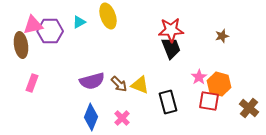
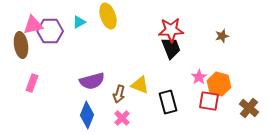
brown arrow: moved 10 px down; rotated 60 degrees clockwise
blue diamond: moved 4 px left, 2 px up
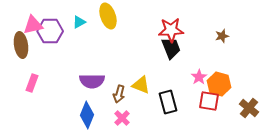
purple semicircle: rotated 15 degrees clockwise
yellow triangle: moved 1 px right
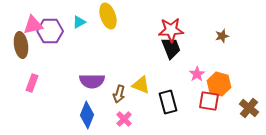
pink star: moved 2 px left, 3 px up
pink cross: moved 2 px right, 1 px down
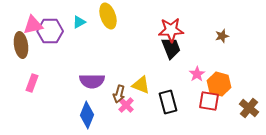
pink cross: moved 2 px right, 14 px up
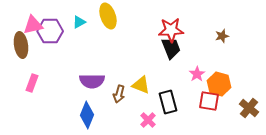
pink cross: moved 22 px right, 15 px down
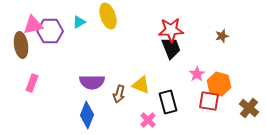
purple semicircle: moved 1 px down
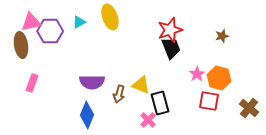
yellow ellipse: moved 2 px right, 1 px down
pink triangle: moved 2 px left, 3 px up
red star: moved 1 px left; rotated 15 degrees counterclockwise
orange hexagon: moved 6 px up
black rectangle: moved 8 px left, 1 px down
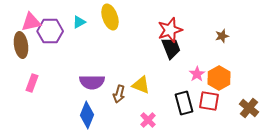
orange hexagon: rotated 15 degrees clockwise
black rectangle: moved 24 px right
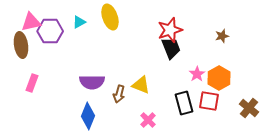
blue diamond: moved 1 px right, 1 px down
